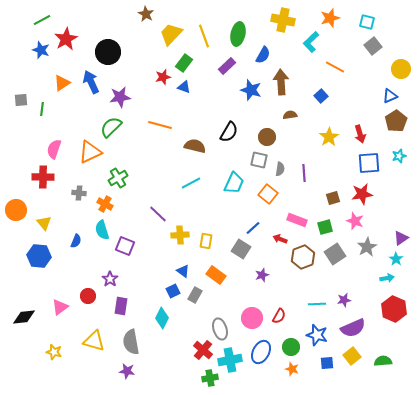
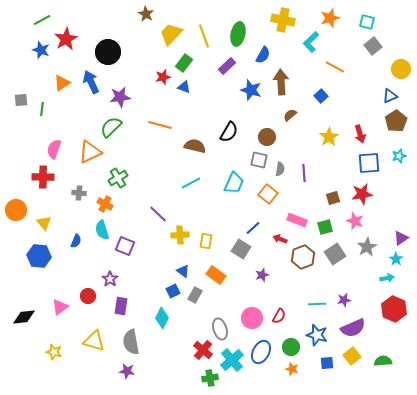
brown semicircle at (290, 115): rotated 32 degrees counterclockwise
cyan cross at (230, 360): moved 2 px right; rotated 30 degrees counterclockwise
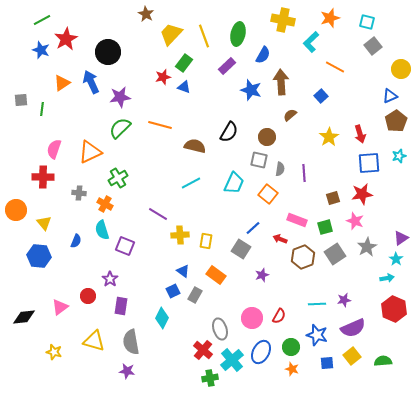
green semicircle at (111, 127): moved 9 px right, 1 px down
purple line at (158, 214): rotated 12 degrees counterclockwise
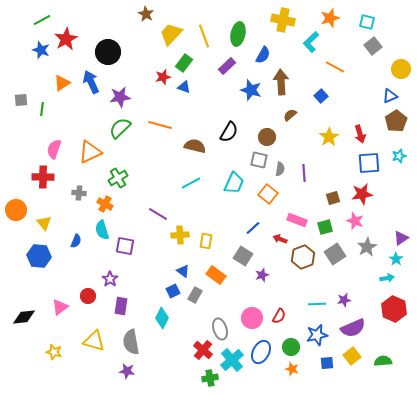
purple square at (125, 246): rotated 12 degrees counterclockwise
gray square at (241, 249): moved 2 px right, 7 px down
blue star at (317, 335): rotated 30 degrees counterclockwise
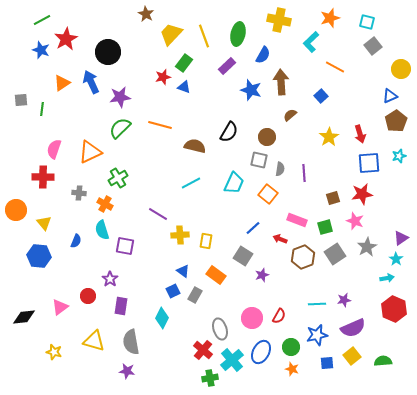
yellow cross at (283, 20): moved 4 px left
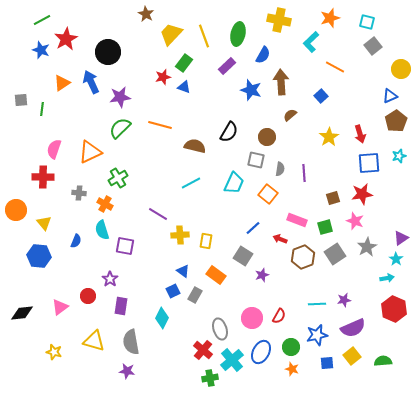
gray square at (259, 160): moved 3 px left
black diamond at (24, 317): moved 2 px left, 4 px up
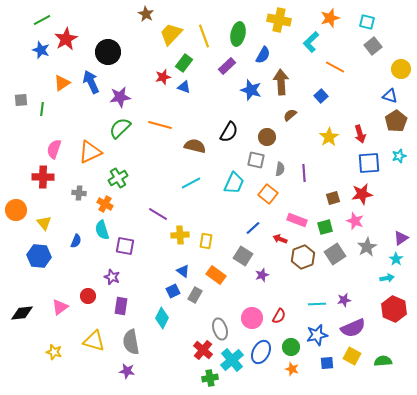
blue triangle at (390, 96): rotated 42 degrees clockwise
purple star at (110, 279): moved 2 px right, 2 px up; rotated 14 degrees counterclockwise
yellow square at (352, 356): rotated 24 degrees counterclockwise
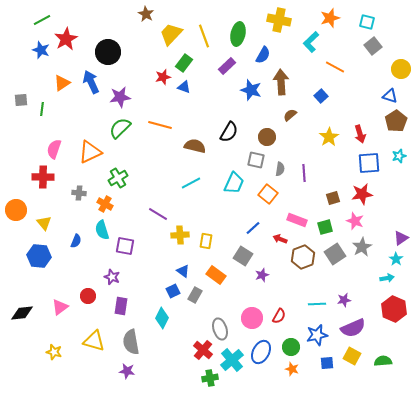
gray star at (367, 247): moved 5 px left
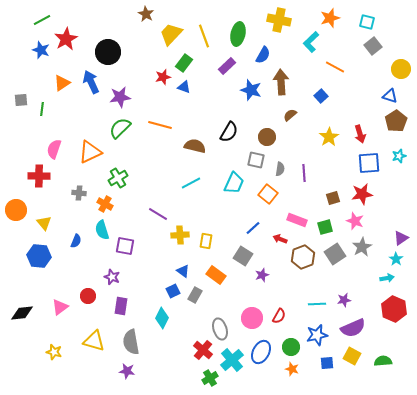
red cross at (43, 177): moved 4 px left, 1 px up
green cross at (210, 378): rotated 21 degrees counterclockwise
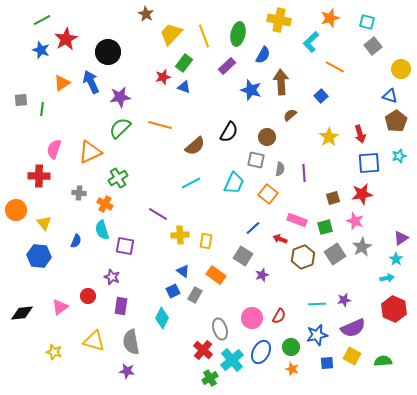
brown semicircle at (195, 146): rotated 125 degrees clockwise
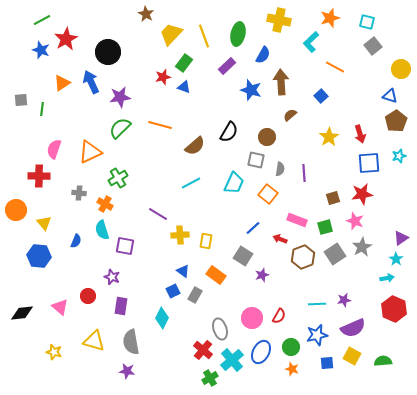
pink triangle at (60, 307): rotated 42 degrees counterclockwise
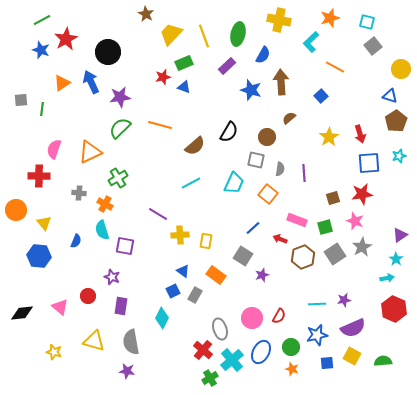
green rectangle at (184, 63): rotated 30 degrees clockwise
brown semicircle at (290, 115): moved 1 px left, 3 px down
purple triangle at (401, 238): moved 1 px left, 3 px up
